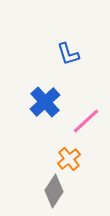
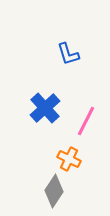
blue cross: moved 6 px down
pink line: rotated 20 degrees counterclockwise
orange cross: rotated 25 degrees counterclockwise
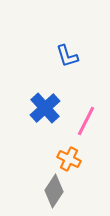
blue L-shape: moved 1 px left, 2 px down
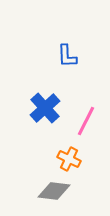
blue L-shape: rotated 15 degrees clockwise
gray diamond: rotated 64 degrees clockwise
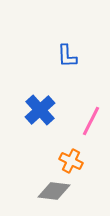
blue cross: moved 5 px left, 2 px down
pink line: moved 5 px right
orange cross: moved 2 px right, 2 px down
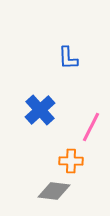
blue L-shape: moved 1 px right, 2 px down
pink line: moved 6 px down
orange cross: rotated 25 degrees counterclockwise
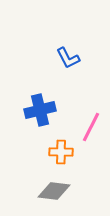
blue L-shape: rotated 25 degrees counterclockwise
blue cross: rotated 28 degrees clockwise
orange cross: moved 10 px left, 9 px up
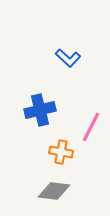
blue L-shape: rotated 20 degrees counterclockwise
orange cross: rotated 10 degrees clockwise
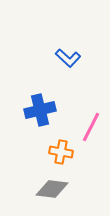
gray diamond: moved 2 px left, 2 px up
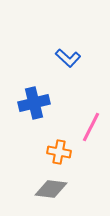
blue cross: moved 6 px left, 7 px up
orange cross: moved 2 px left
gray diamond: moved 1 px left
